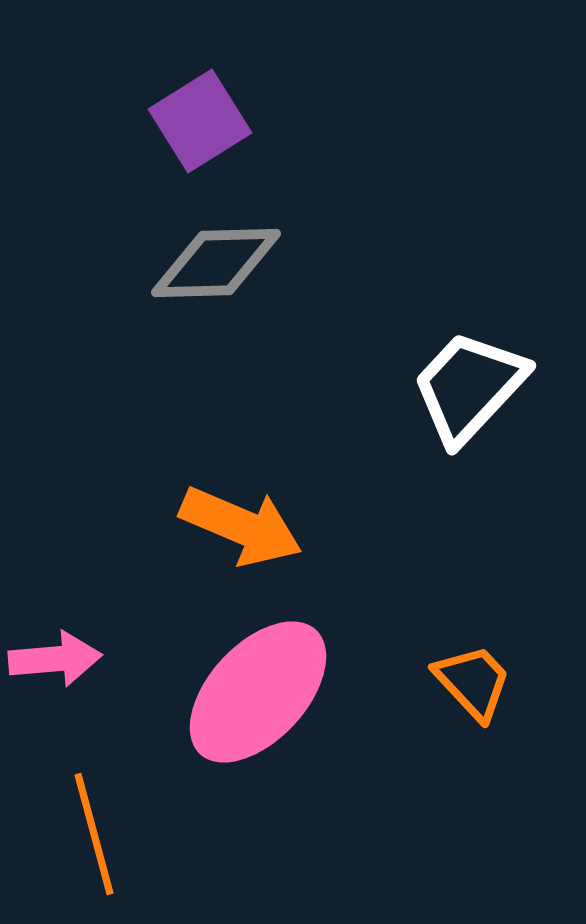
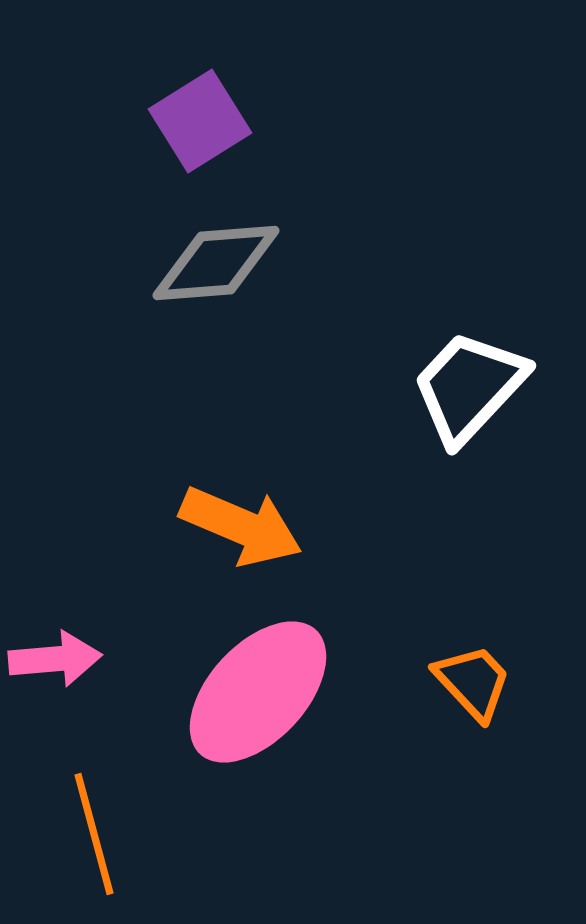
gray diamond: rotated 3 degrees counterclockwise
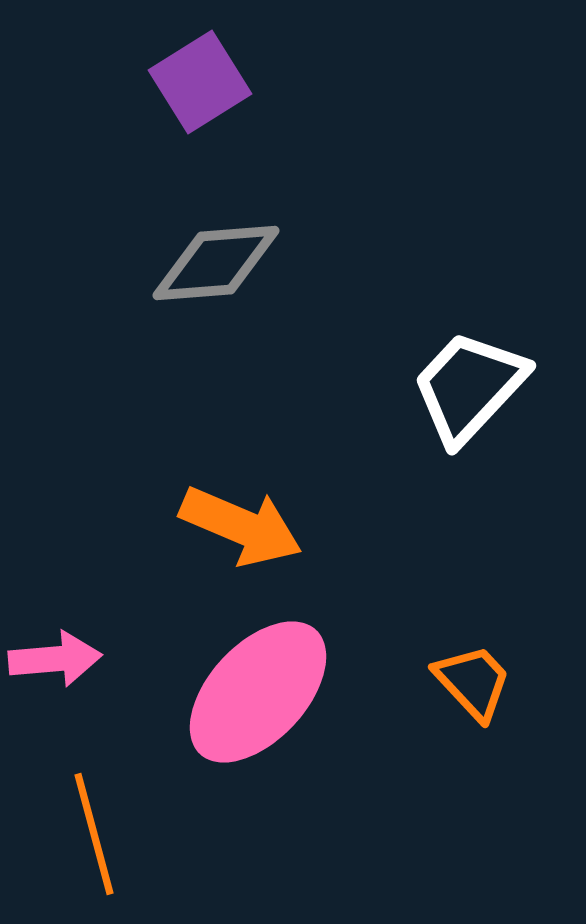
purple square: moved 39 px up
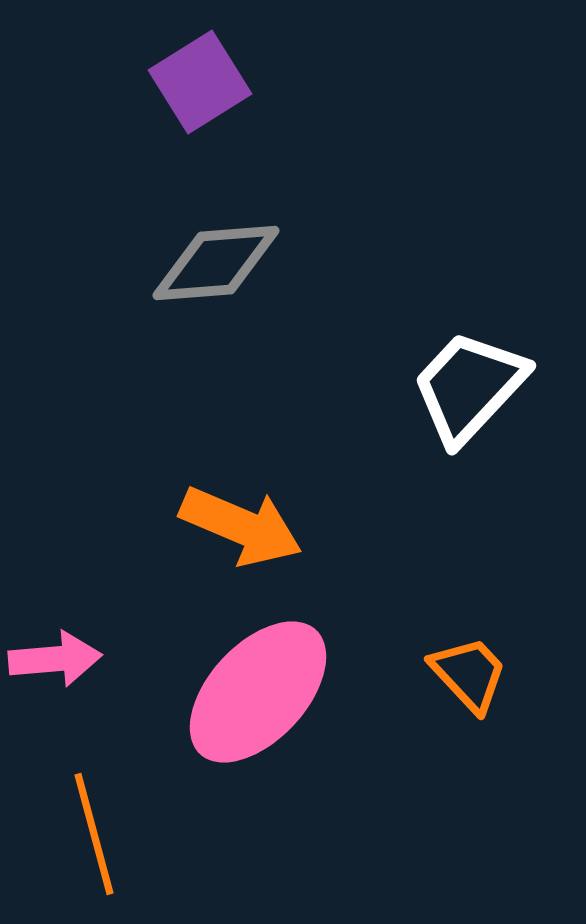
orange trapezoid: moved 4 px left, 8 px up
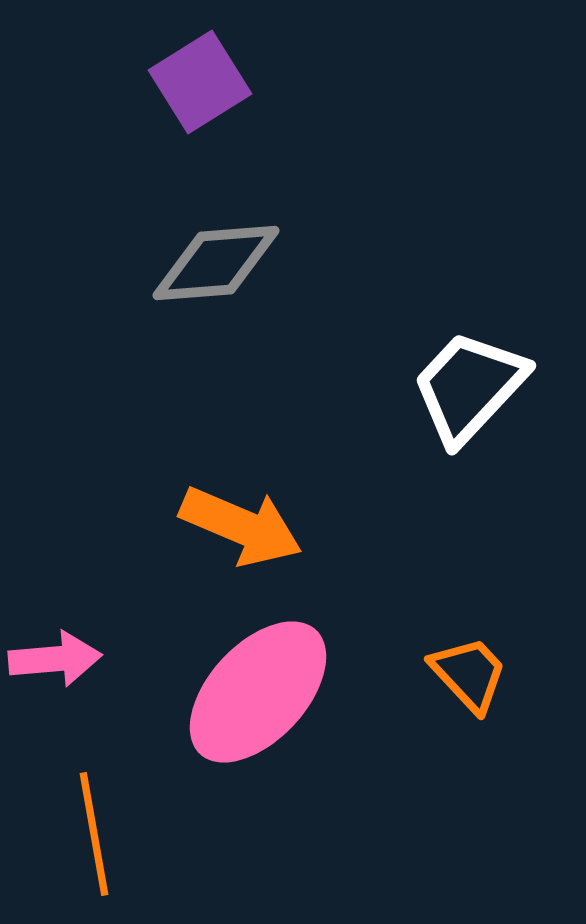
orange line: rotated 5 degrees clockwise
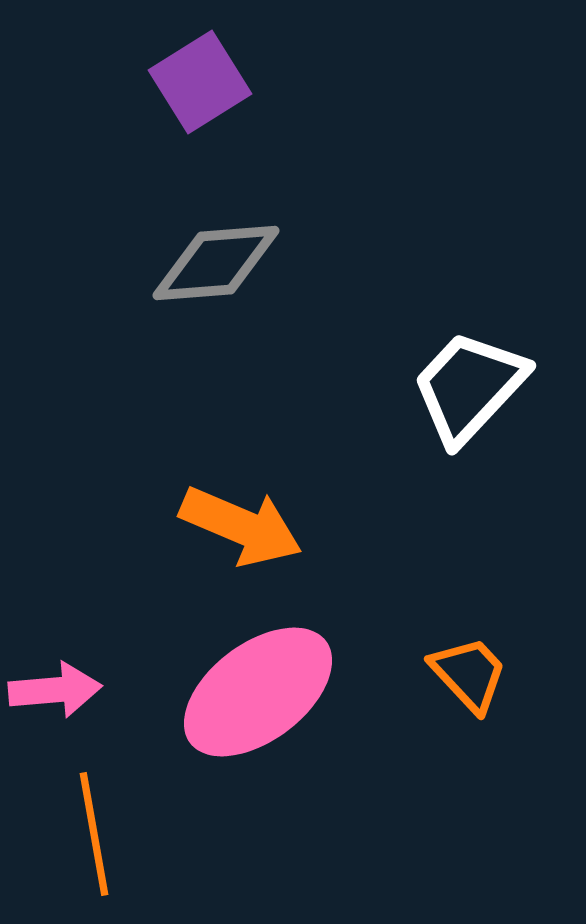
pink arrow: moved 31 px down
pink ellipse: rotated 10 degrees clockwise
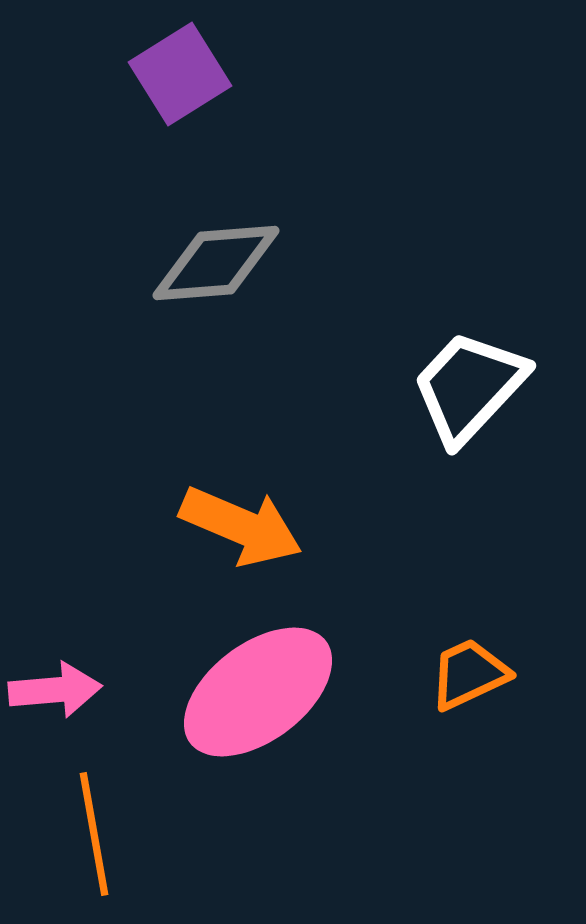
purple square: moved 20 px left, 8 px up
orange trapezoid: rotated 72 degrees counterclockwise
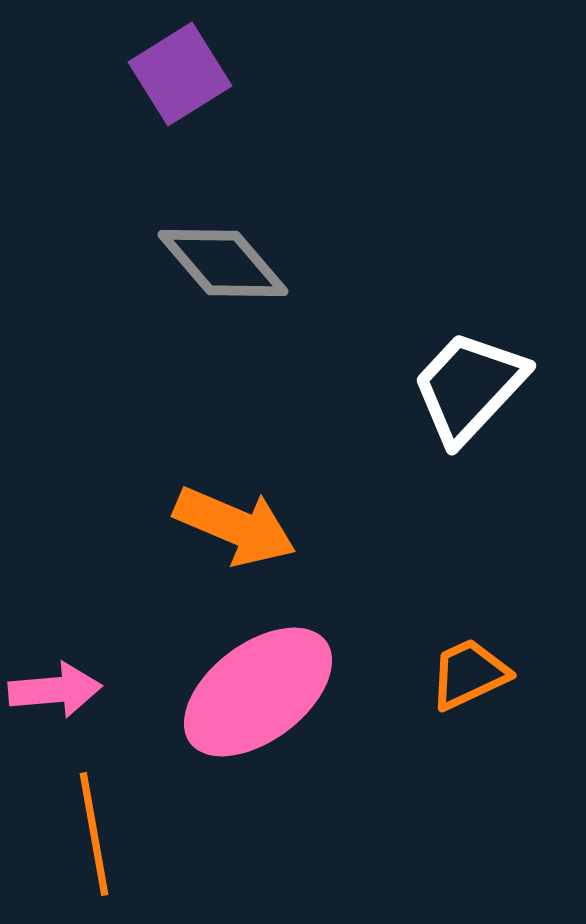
gray diamond: moved 7 px right; rotated 54 degrees clockwise
orange arrow: moved 6 px left
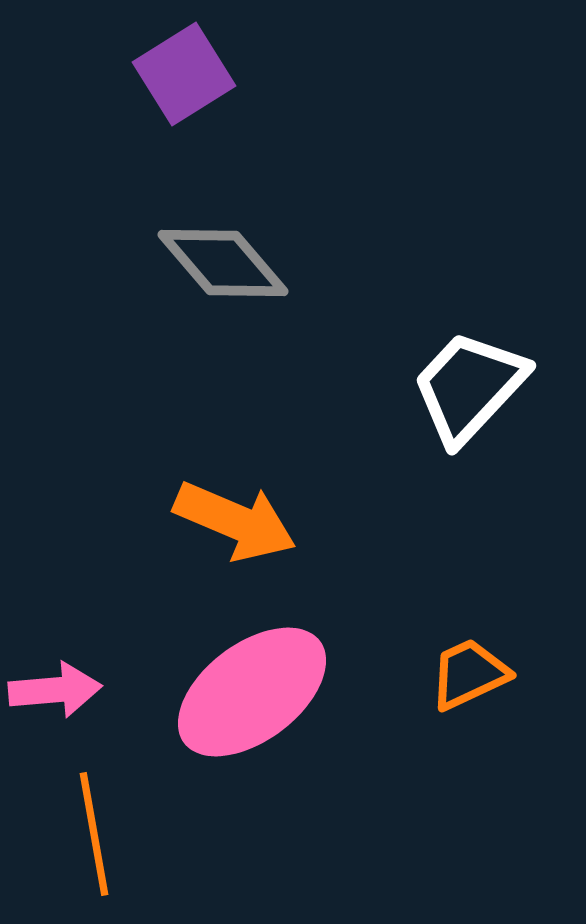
purple square: moved 4 px right
orange arrow: moved 5 px up
pink ellipse: moved 6 px left
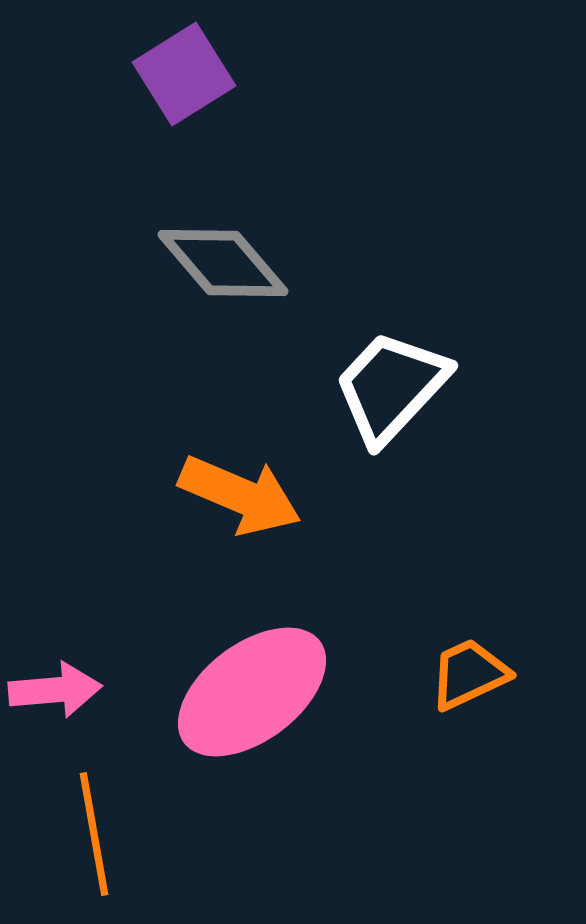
white trapezoid: moved 78 px left
orange arrow: moved 5 px right, 26 px up
